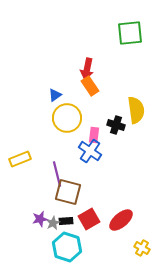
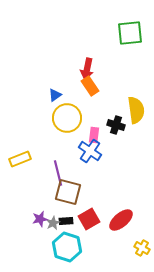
purple line: moved 1 px right, 1 px up
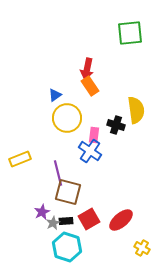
purple star: moved 2 px right, 7 px up; rotated 14 degrees counterclockwise
